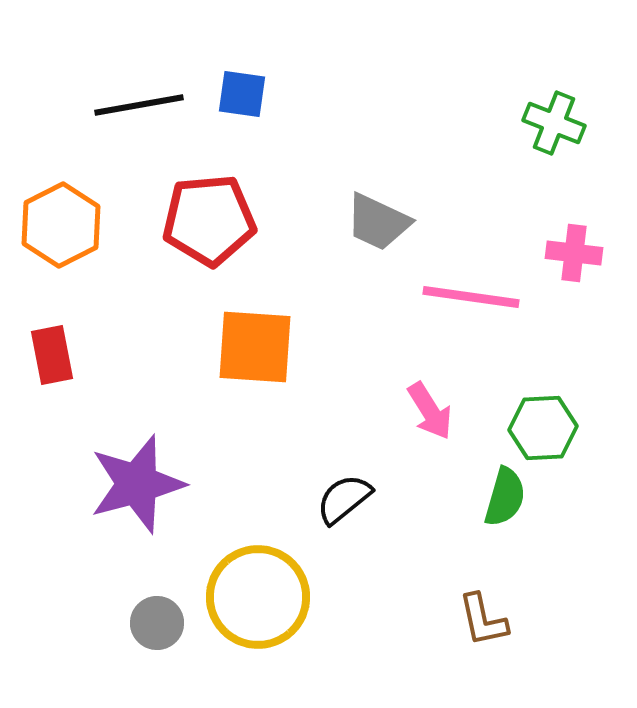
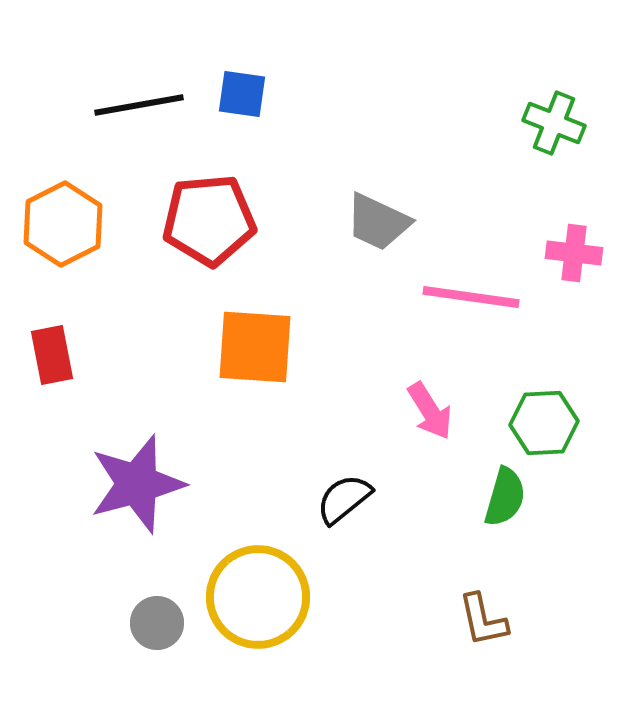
orange hexagon: moved 2 px right, 1 px up
green hexagon: moved 1 px right, 5 px up
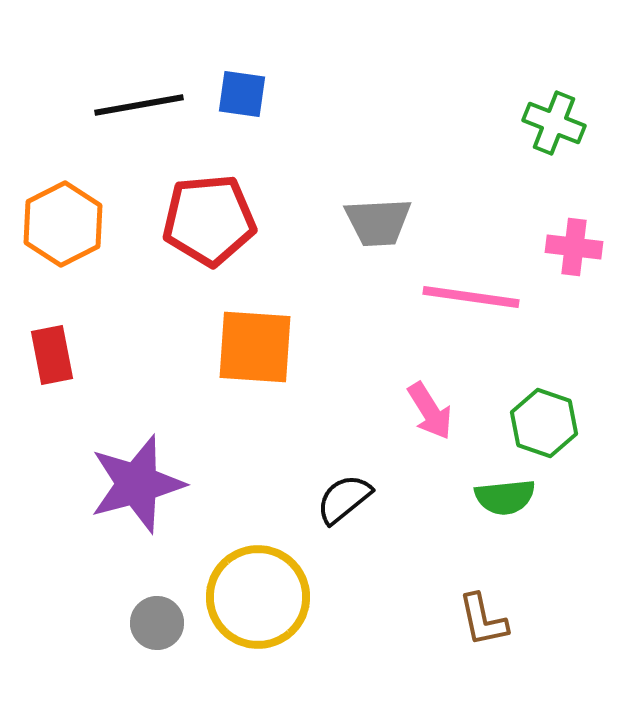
gray trapezoid: rotated 28 degrees counterclockwise
pink cross: moved 6 px up
green hexagon: rotated 22 degrees clockwise
green semicircle: rotated 68 degrees clockwise
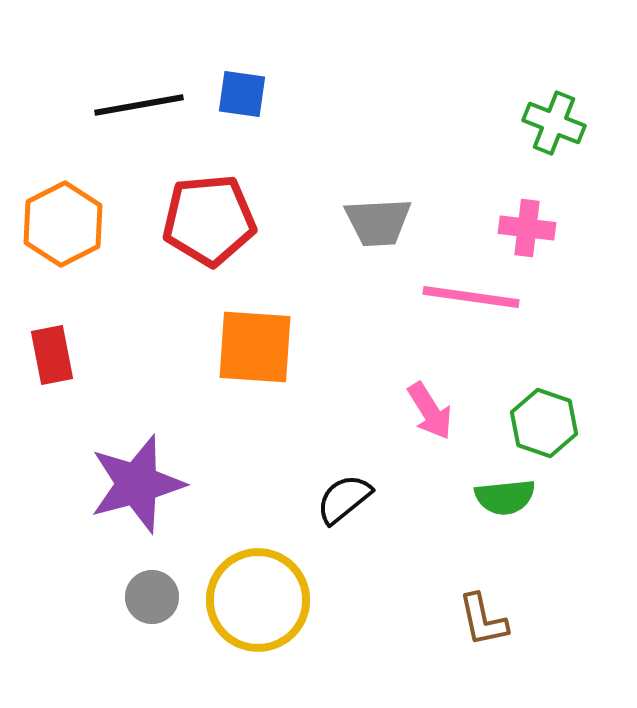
pink cross: moved 47 px left, 19 px up
yellow circle: moved 3 px down
gray circle: moved 5 px left, 26 px up
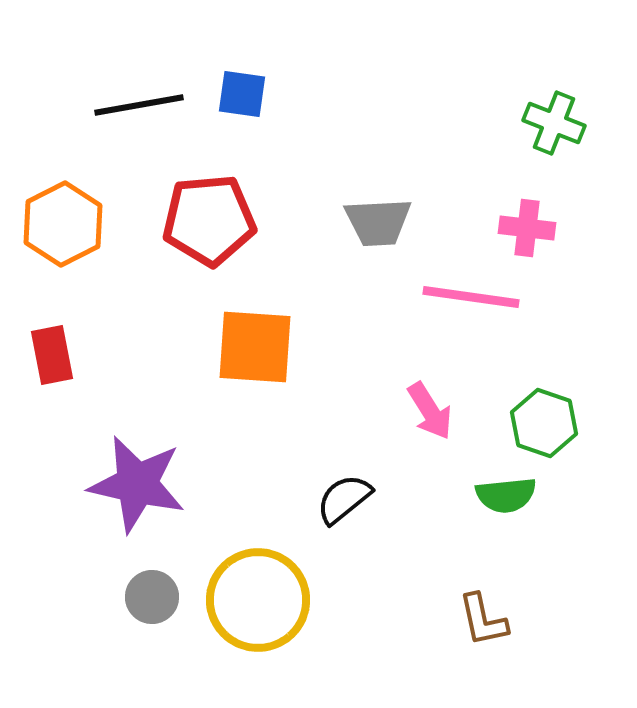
purple star: rotated 28 degrees clockwise
green semicircle: moved 1 px right, 2 px up
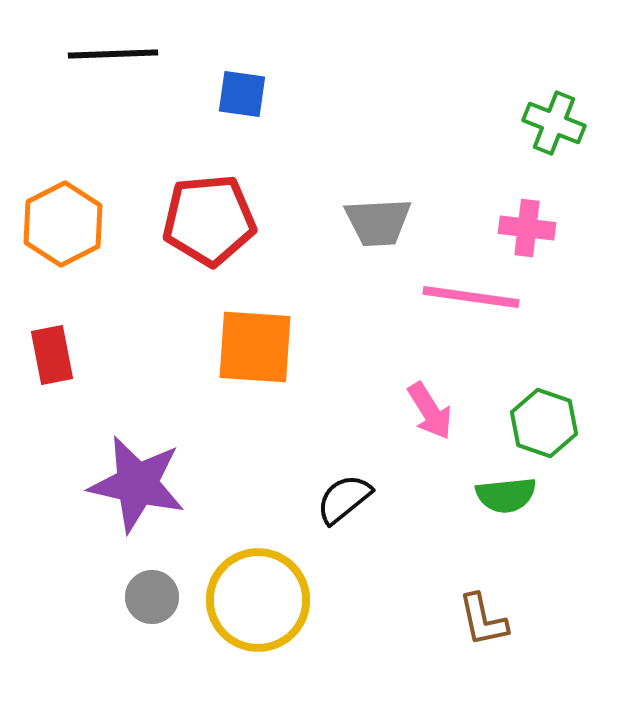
black line: moved 26 px left, 51 px up; rotated 8 degrees clockwise
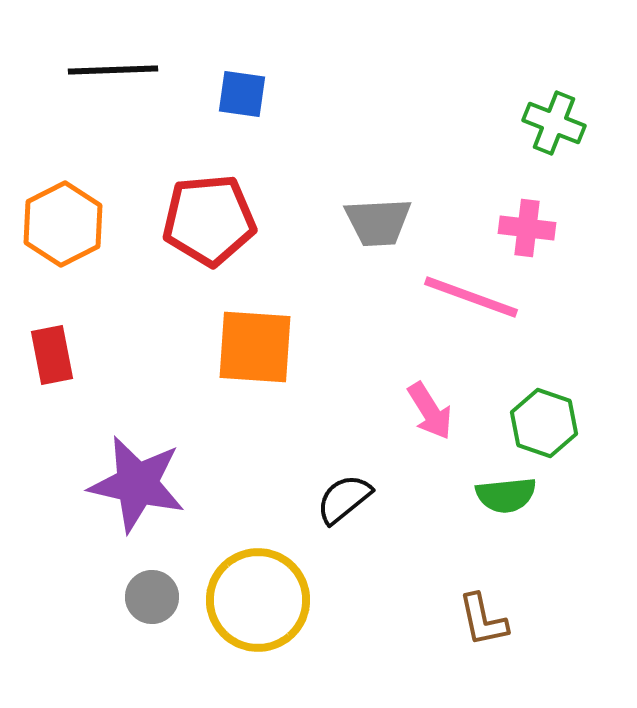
black line: moved 16 px down
pink line: rotated 12 degrees clockwise
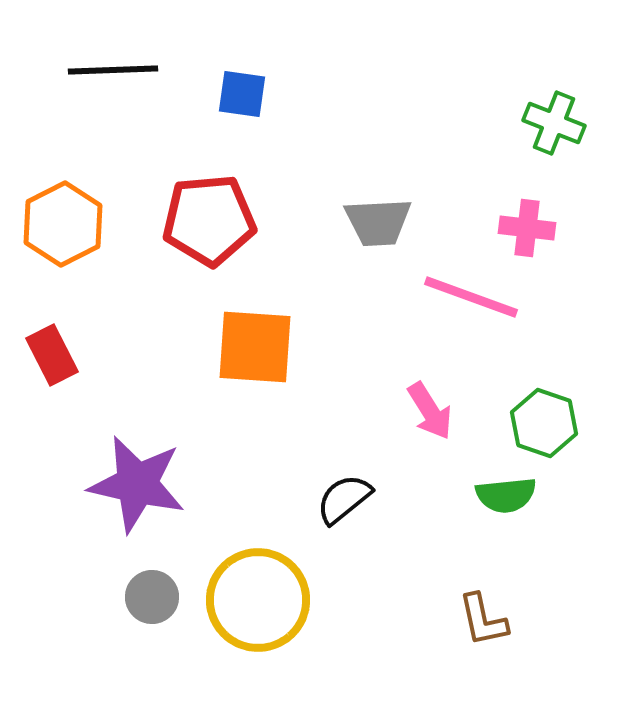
red rectangle: rotated 16 degrees counterclockwise
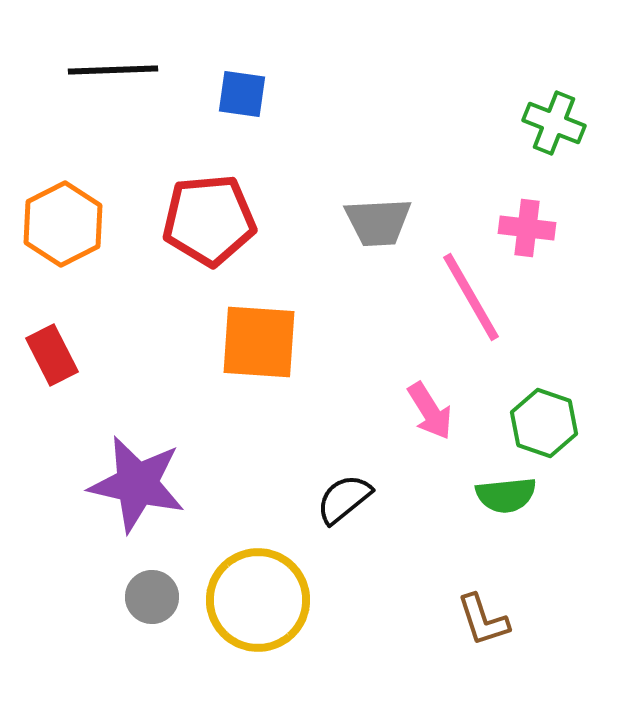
pink line: rotated 40 degrees clockwise
orange square: moved 4 px right, 5 px up
brown L-shape: rotated 6 degrees counterclockwise
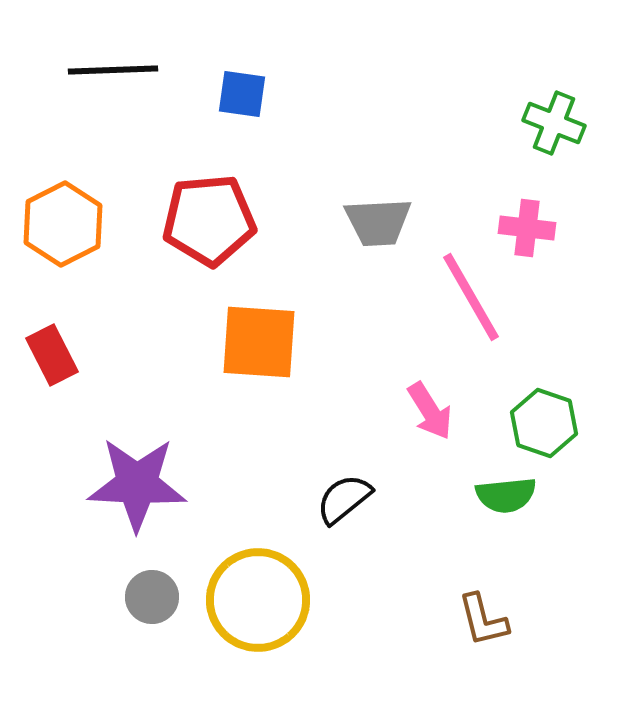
purple star: rotated 10 degrees counterclockwise
brown L-shape: rotated 4 degrees clockwise
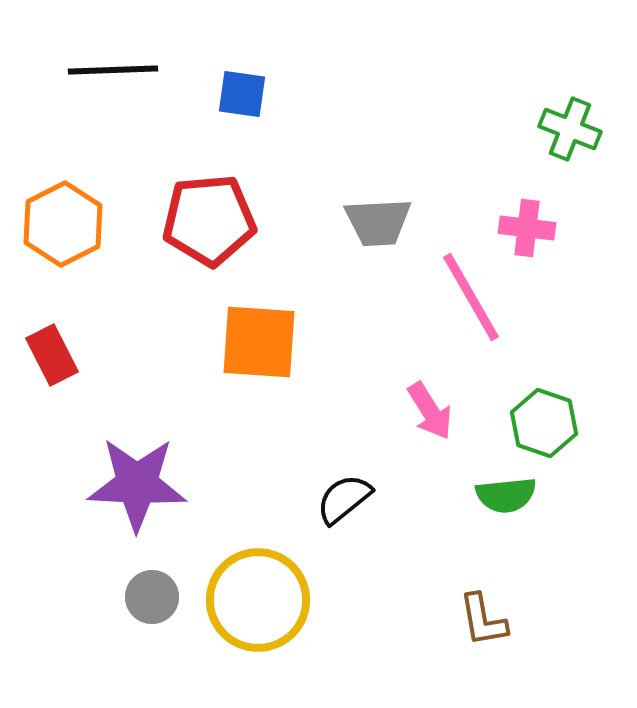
green cross: moved 16 px right, 6 px down
brown L-shape: rotated 4 degrees clockwise
